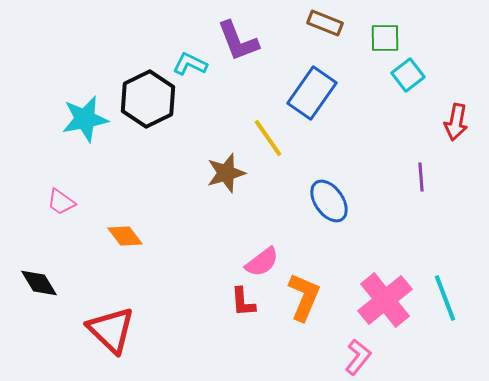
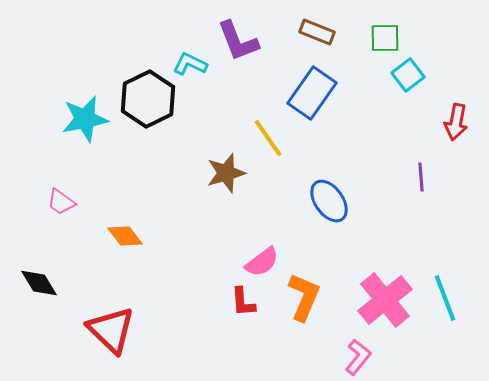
brown rectangle: moved 8 px left, 9 px down
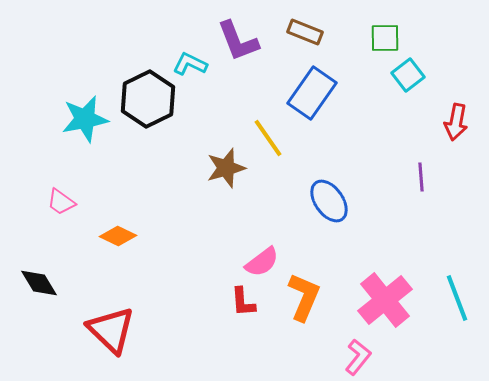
brown rectangle: moved 12 px left
brown star: moved 5 px up
orange diamond: moved 7 px left; rotated 27 degrees counterclockwise
cyan line: moved 12 px right
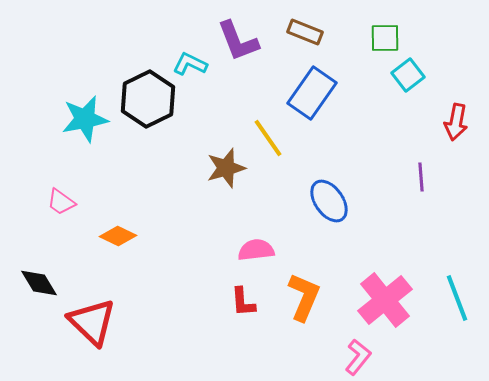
pink semicircle: moved 6 px left, 12 px up; rotated 150 degrees counterclockwise
red triangle: moved 19 px left, 8 px up
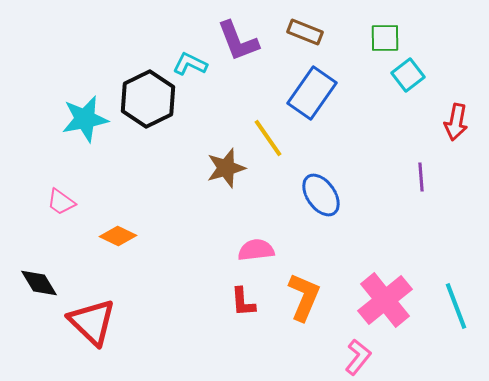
blue ellipse: moved 8 px left, 6 px up
cyan line: moved 1 px left, 8 px down
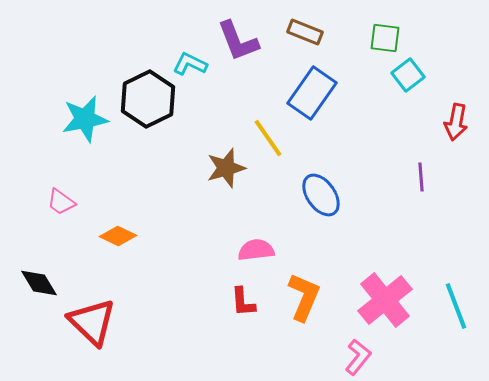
green square: rotated 8 degrees clockwise
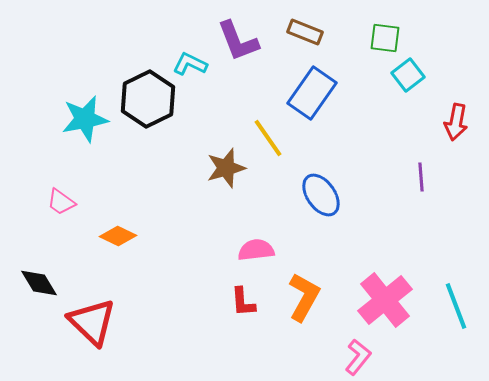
orange L-shape: rotated 6 degrees clockwise
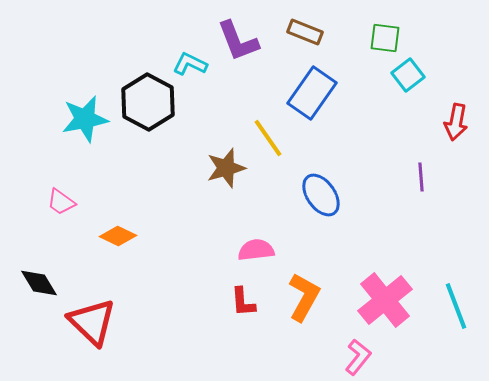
black hexagon: moved 3 px down; rotated 6 degrees counterclockwise
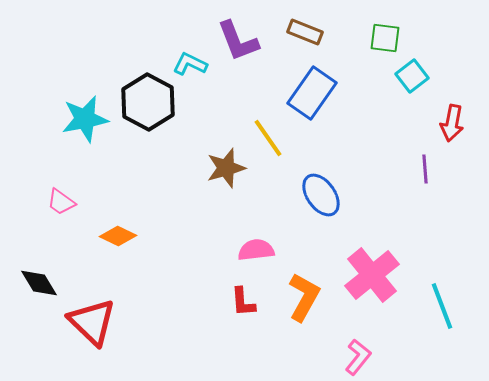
cyan square: moved 4 px right, 1 px down
red arrow: moved 4 px left, 1 px down
purple line: moved 4 px right, 8 px up
pink cross: moved 13 px left, 25 px up
cyan line: moved 14 px left
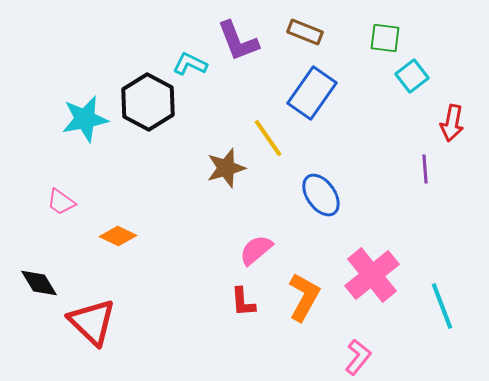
pink semicircle: rotated 33 degrees counterclockwise
